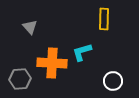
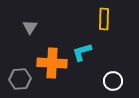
gray triangle: rotated 14 degrees clockwise
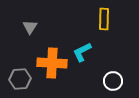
cyan L-shape: rotated 10 degrees counterclockwise
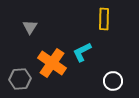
orange cross: rotated 32 degrees clockwise
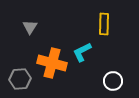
yellow rectangle: moved 5 px down
orange cross: rotated 20 degrees counterclockwise
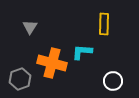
cyan L-shape: rotated 30 degrees clockwise
gray hexagon: rotated 15 degrees counterclockwise
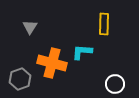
white circle: moved 2 px right, 3 px down
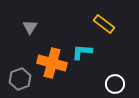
yellow rectangle: rotated 55 degrees counterclockwise
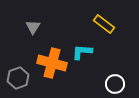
gray triangle: moved 3 px right
gray hexagon: moved 2 px left, 1 px up
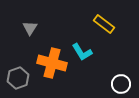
gray triangle: moved 3 px left, 1 px down
cyan L-shape: rotated 125 degrees counterclockwise
white circle: moved 6 px right
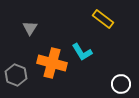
yellow rectangle: moved 1 px left, 5 px up
gray hexagon: moved 2 px left, 3 px up; rotated 20 degrees counterclockwise
